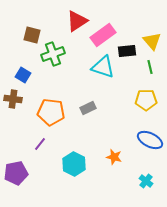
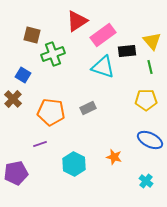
brown cross: rotated 36 degrees clockwise
purple line: rotated 32 degrees clockwise
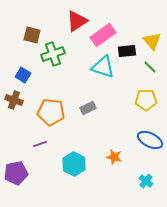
green line: rotated 32 degrees counterclockwise
brown cross: moved 1 px right, 1 px down; rotated 24 degrees counterclockwise
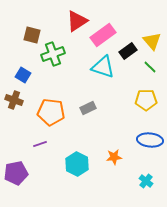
black rectangle: moved 1 px right; rotated 30 degrees counterclockwise
blue ellipse: rotated 20 degrees counterclockwise
orange star: rotated 21 degrees counterclockwise
cyan hexagon: moved 3 px right
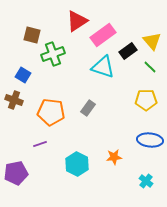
gray rectangle: rotated 28 degrees counterclockwise
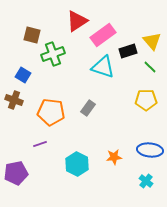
black rectangle: rotated 18 degrees clockwise
blue ellipse: moved 10 px down
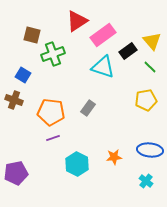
black rectangle: rotated 18 degrees counterclockwise
yellow pentagon: rotated 10 degrees counterclockwise
purple line: moved 13 px right, 6 px up
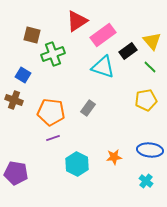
purple pentagon: rotated 20 degrees clockwise
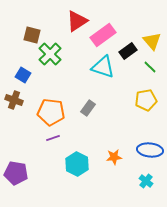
green cross: moved 3 px left; rotated 25 degrees counterclockwise
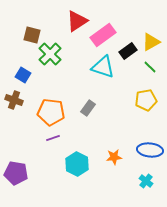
yellow triangle: moved 1 px left, 1 px down; rotated 42 degrees clockwise
